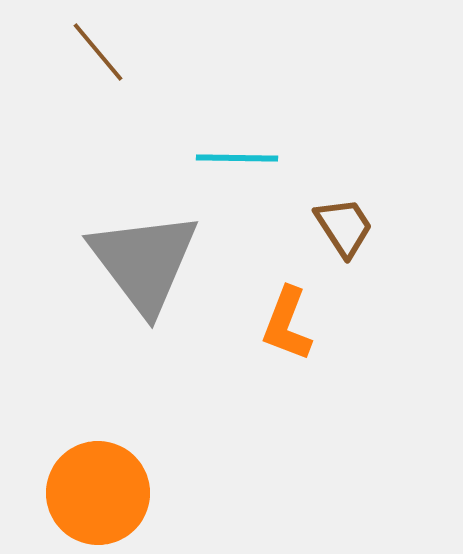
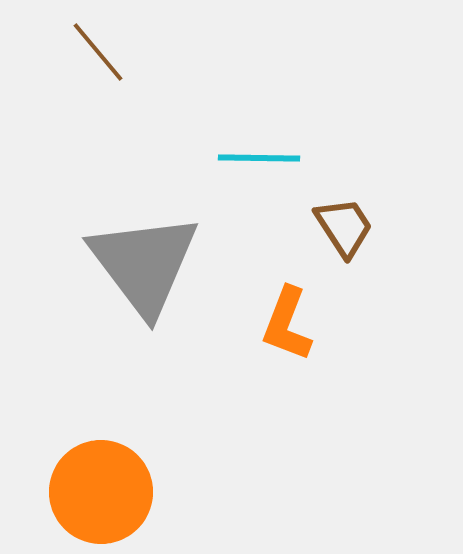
cyan line: moved 22 px right
gray triangle: moved 2 px down
orange circle: moved 3 px right, 1 px up
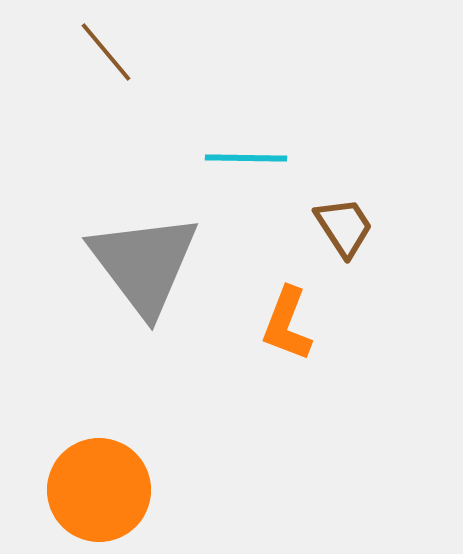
brown line: moved 8 px right
cyan line: moved 13 px left
orange circle: moved 2 px left, 2 px up
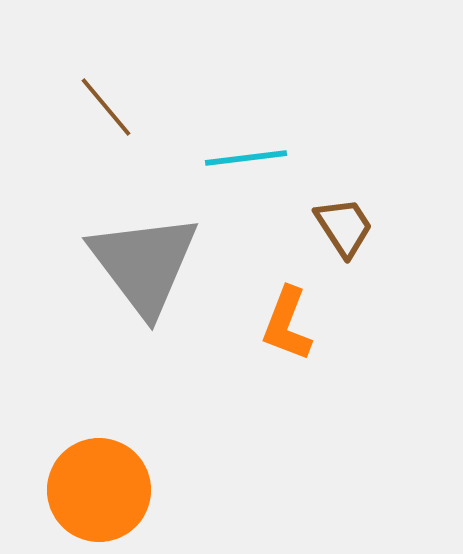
brown line: moved 55 px down
cyan line: rotated 8 degrees counterclockwise
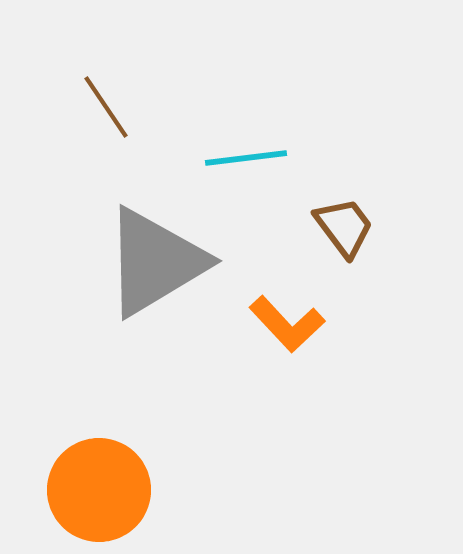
brown line: rotated 6 degrees clockwise
brown trapezoid: rotated 4 degrees counterclockwise
gray triangle: moved 11 px right, 2 px up; rotated 36 degrees clockwise
orange L-shape: rotated 64 degrees counterclockwise
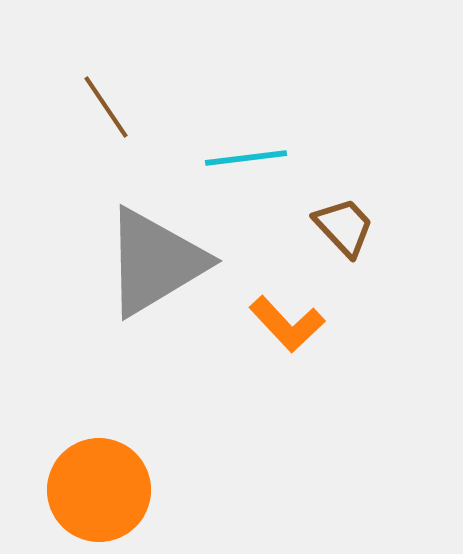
brown trapezoid: rotated 6 degrees counterclockwise
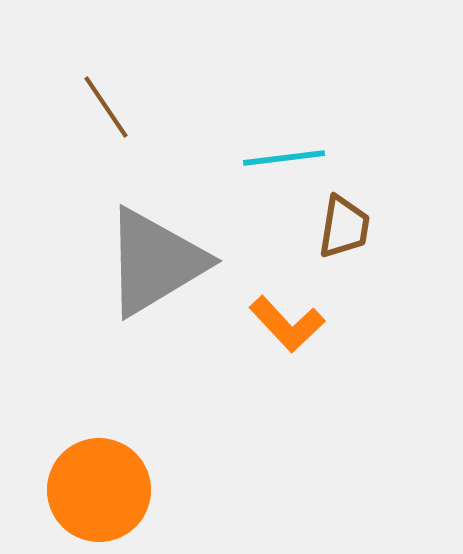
cyan line: moved 38 px right
brown trapezoid: rotated 52 degrees clockwise
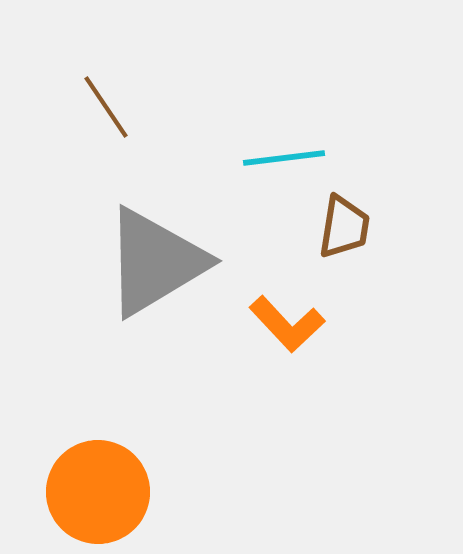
orange circle: moved 1 px left, 2 px down
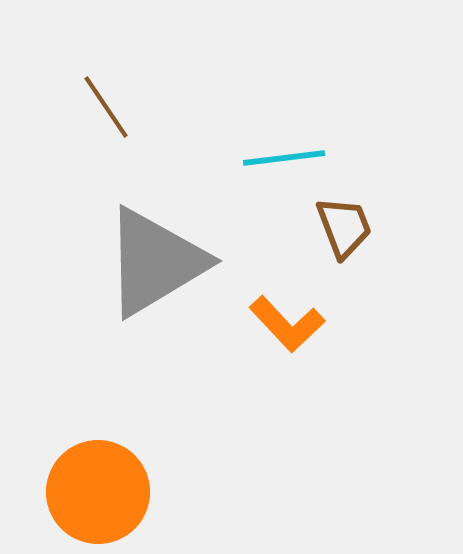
brown trapezoid: rotated 30 degrees counterclockwise
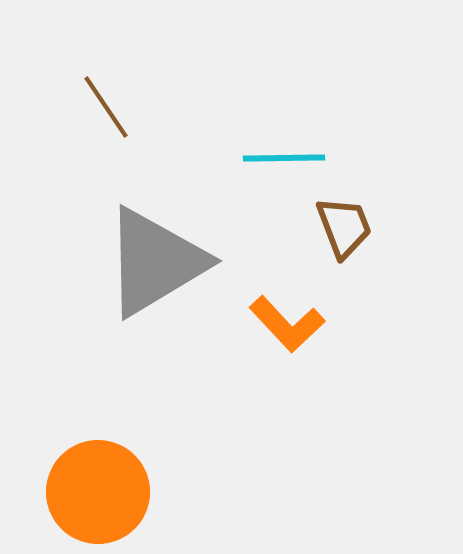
cyan line: rotated 6 degrees clockwise
